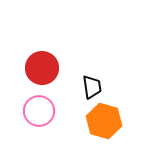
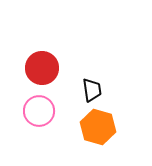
black trapezoid: moved 3 px down
orange hexagon: moved 6 px left, 6 px down
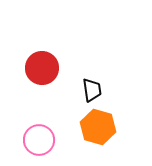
pink circle: moved 29 px down
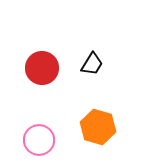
black trapezoid: moved 26 px up; rotated 40 degrees clockwise
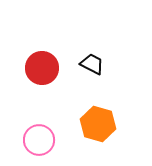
black trapezoid: rotated 95 degrees counterclockwise
orange hexagon: moved 3 px up
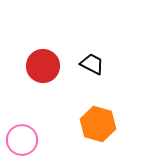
red circle: moved 1 px right, 2 px up
pink circle: moved 17 px left
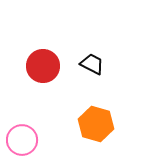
orange hexagon: moved 2 px left
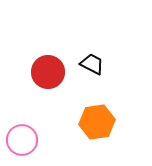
red circle: moved 5 px right, 6 px down
orange hexagon: moved 1 px right, 2 px up; rotated 24 degrees counterclockwise
